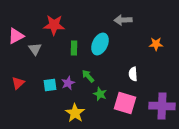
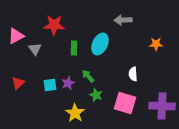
green star: moved 4 px left, 1 px down
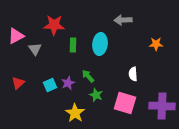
cyan ellipse: rotated 20 degrees counterclockwise
green rectangle: moved 1 px left, 3 px up
cyan square: rotated 16 degrees counterclockwise
